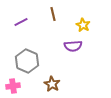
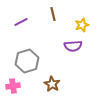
yellow star: moved 1 px left; rotated 24 degrees clockwise
gray hexagon: rotated 20 degrees clockwise
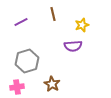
pink cross: moved 4 px right, 1 px down
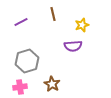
pink cross: moved 3 px right
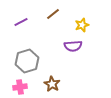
brown line: rotated 64 degrees clockwise
